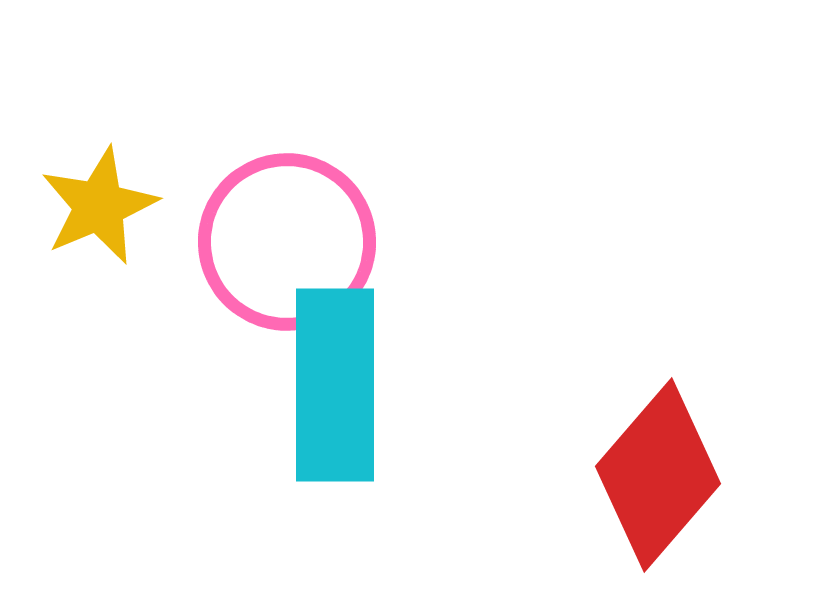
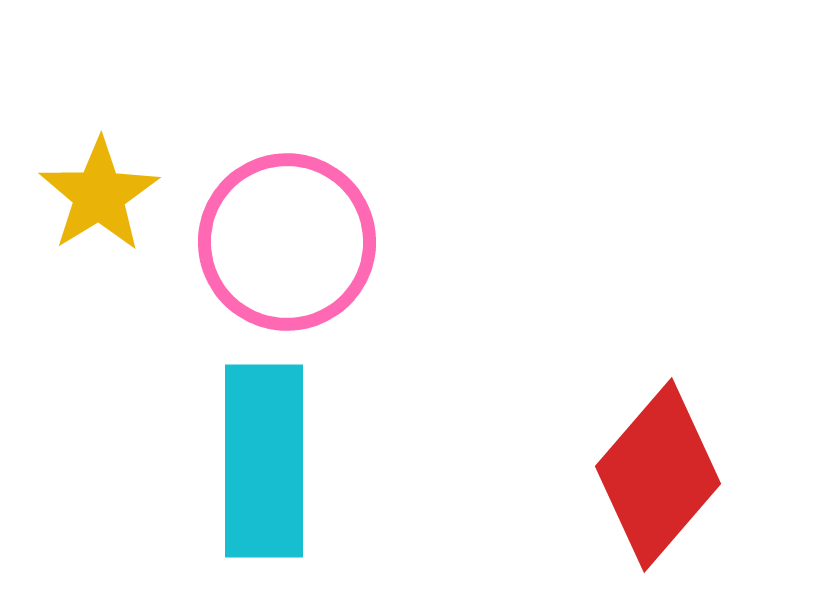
yellow star: moved 11 px up; rotated 9 degrees counterclockwise
cyan rectangle: moved 71 px left, 76 px down
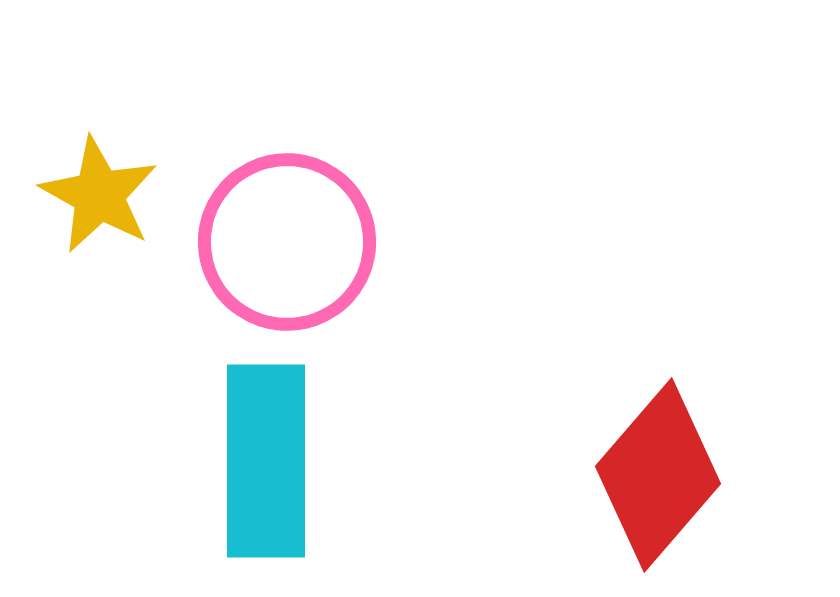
yellow star: rotated 11 degrees counterclockwise
cyan rectangle: moved 2 px right
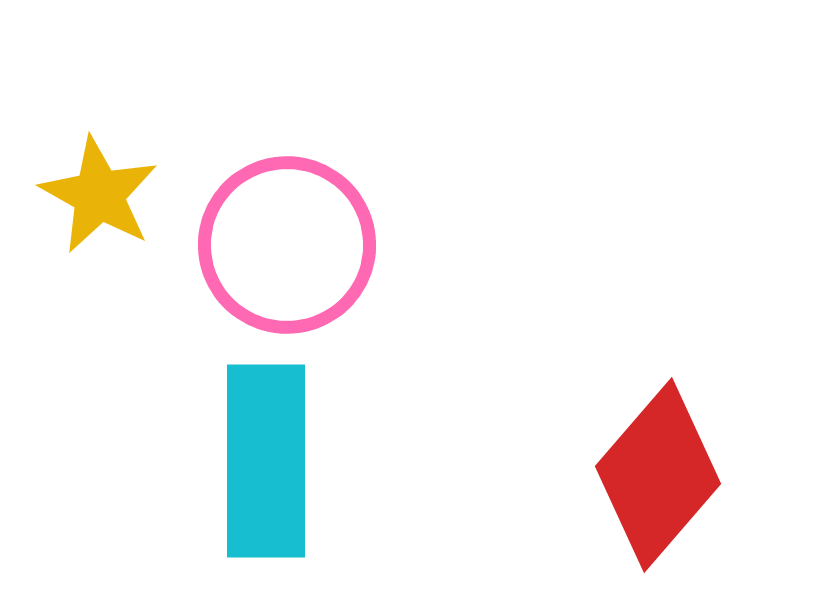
pink circle: moved 3 px down
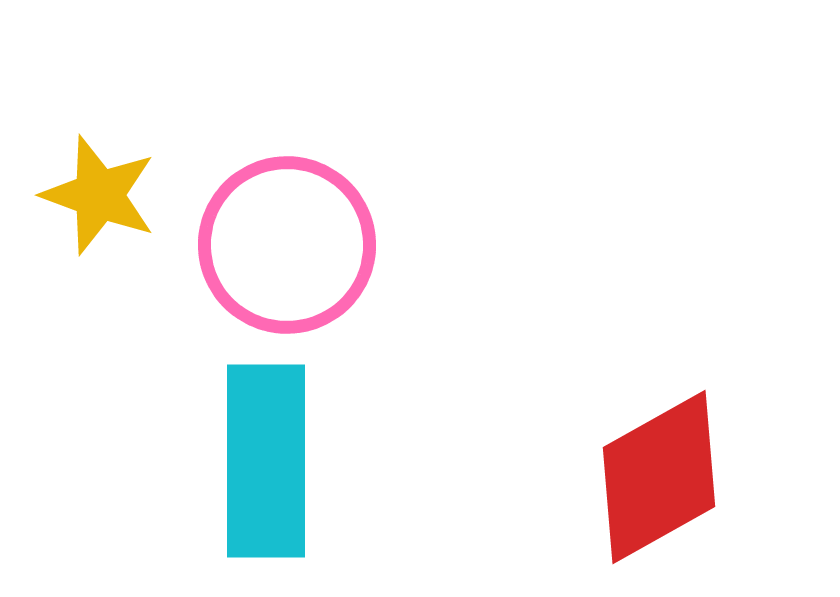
yellow star: rotated 9 degrees counterclockwise
red diamond: moved 1 px right, 2 px down; rotated 20 degrees clockwise
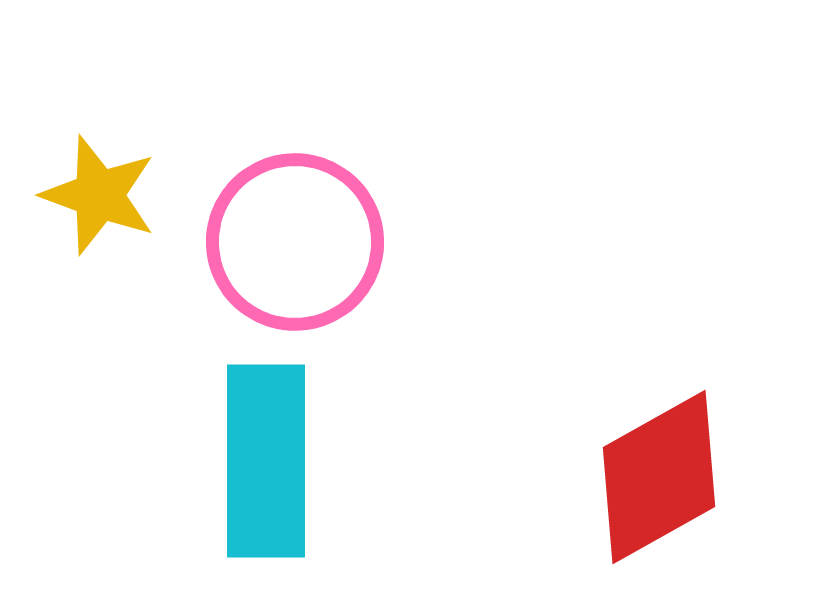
pink circle: moved 8 px right, 3 px up
